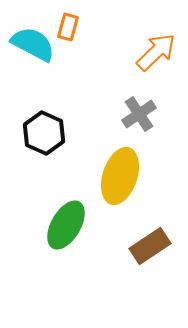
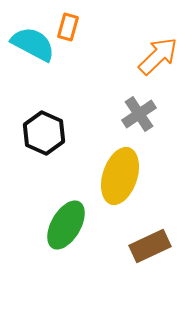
orange arrow: moved 2 px right, 4 px down
brown rectangle: rotated 9 degrees clockwise
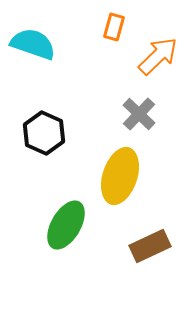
orange rectangle: moved 46 px right
cyan semicircle: rotated 9 degrees counterclockwise
gray cross: rotated 12 degrees counterclockwise
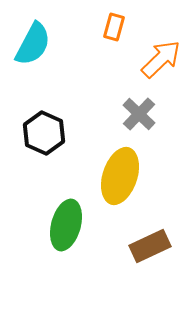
cyan semicircle: rotated 99 degrees clockwise
orange arrow: moved 3 px right, 3 px down
green ellipse: rotated 15 degrees counterclockwise
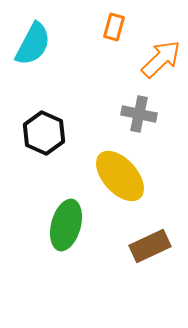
gray cross: rotated 32 degrees counterclockwise
yellow ellipse: rotated 60 degrees counterclockwise
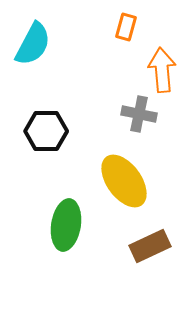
orange rectangle: moved 12 px right
orange arrow: moved 1 px right, 11 px down; rotated 51 degrees counterclockwise
black hexagon: moved 2 px right, 2 px up; rotated 24 degrees counterclockwise
yellow ellipse: moved 4 px right, 5 px down; rotated 6 degrees clockwise
green ellipse: rotated 6 degrees counterclockwise
